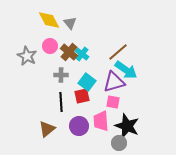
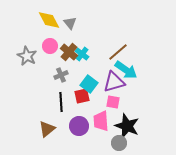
gray cross: rotated 24 degrees counterclockwise
cyan square: moved 2 px right, 2 px down
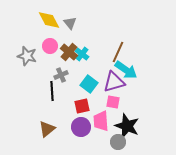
brown line: rotated 25 degrees counterclockwise
gray star: rotated 12 degrees counterclockwise
red square: moved 10 px down
black line: moved 9 px left, 11 px up
purple circle: moved 2 px right, 1 px down
gray circle: moved 1 px left, 1 px up
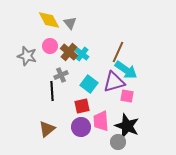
pink square: moved 14 px right, 6 px up
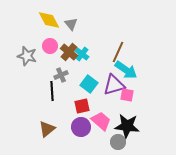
gray triangle: moved 1 px right, 1 px down
purple triangle: moved 3 px down
pink square: moved 1 px up
pink trapezoid: rotated 135 degrees clockwise
black star: rotated 15 degrees counterclockwise
